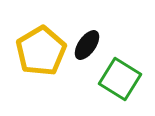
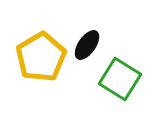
yellow pentagon: moved 6 px down
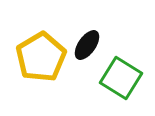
green square: moved 1 px right, 1 px up
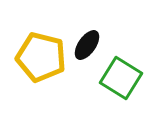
yellow pentagon: rotated 27 degrees counterclockwise
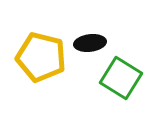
black ellipse: moved 3 px right, 2 px up; rotated 48 degrees clockwise
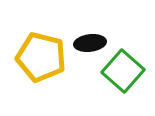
green square: moved 2 px right, 7 px up; rotated 9 degrees clockwise
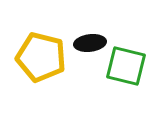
green square: moved 3 px right, 5 px up; rotated 27 degrees counterclockwise
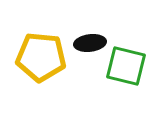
yellow pentagon: rotated 9 degrees counterclockwise
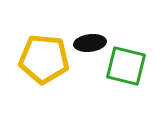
yellow pentagon: moved 3 px right, 2 px down
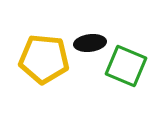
green square: rotated 9 degrees clockwise
